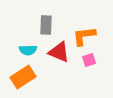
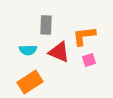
orange rectangle: moved 7 px right, 5 px down
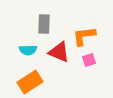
gray rectangle: moved 2 px left, 1 px up
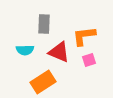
cyan semicircle: moved 3 px left
orange rectangle: moved 13 px right
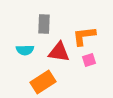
red triangle: rotated 15 degrees counterclockwise
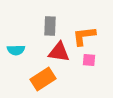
gray rectangle: moved 6 px right, 2 px down
cyan semicircle: moved 9 px left
pink square: rotated 24 degrees clockwise
orange rectangle: moved 3 px up
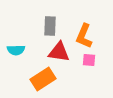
orange L-shape: rotated 60 degrees counterclockwise
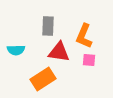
gray rectangle: moved 2 px left
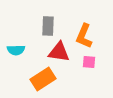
pink square: moved 2 px down
